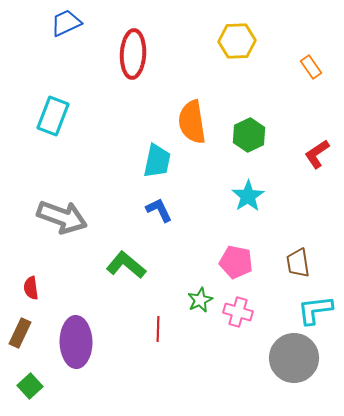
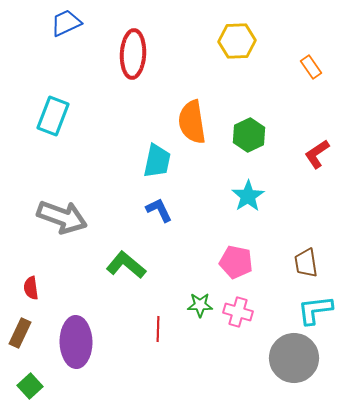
brown trapezoid: moved 8 px right
green star: moved 5 px down; rotated 25 degrees clockwise
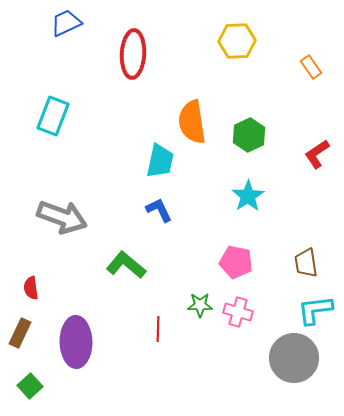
cyan trapezoid: moved 3 px right
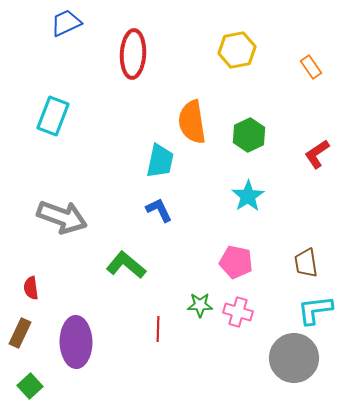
yellow hexagon: moved 9 px down; rotated 9 degrees counterclockwise
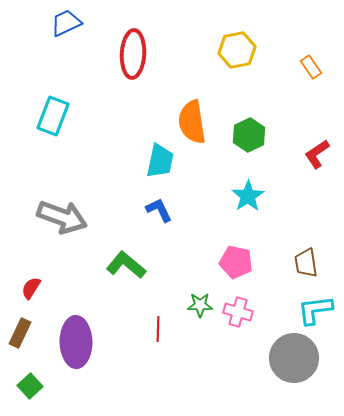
red semicircle: rotated 40 degrees clockwise
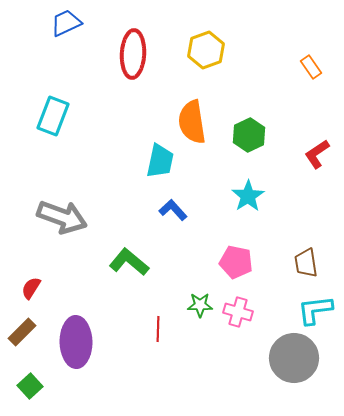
yellow hexagon: moved 31 px left; rotated 9 degrees counterclockwise
blue L-shape: moved 14 px right; rotated 16 degrees counterclockwise
green L-shape: moved 3 px right, 3 px up
brown rectangle: moved 2 px right, 1 px up; rotated 20 degrees clockwise
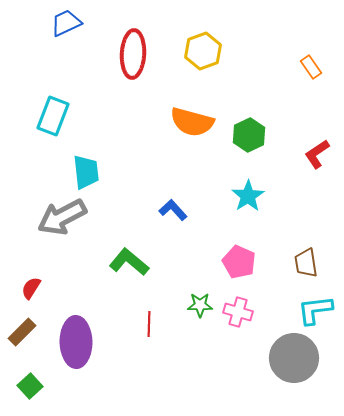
yellow hexagon: moved 3 px left, 1 px down
orange semicircle: rotated 66 degrees counterclockwise
cyan trapezoid: moved 74 px left, 11 px down; rotated 18 degrees counterclockwise
gray arrow: rotated 132 degrees clockwise
pink pentagon: moved 3 px right; rotated 12 degrees clockwise
red line: moved 9 px left, 5 px up
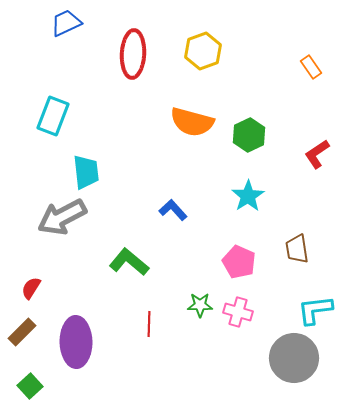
brown trapezoid: moved 9 px left, 14 px up
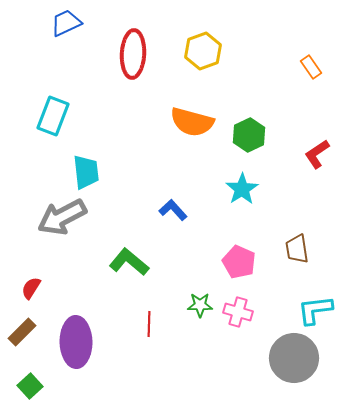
cyan star: moved 6 px left, 7 px up
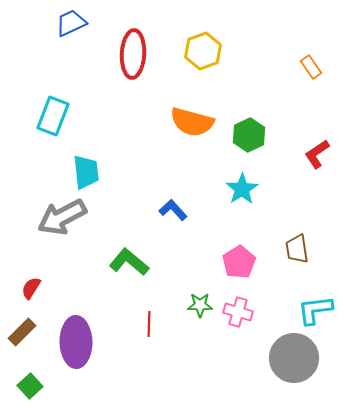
blue trapezoid: moved 5 px right
pink pentagon: rotated 16 degrees clockwise
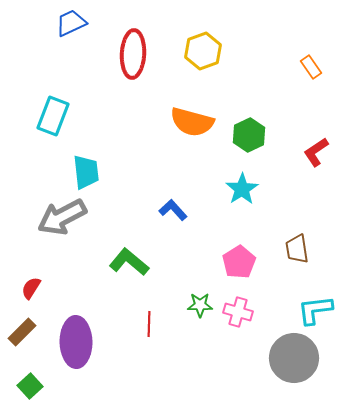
red L-shape: moved 1 px left, 2 px up
